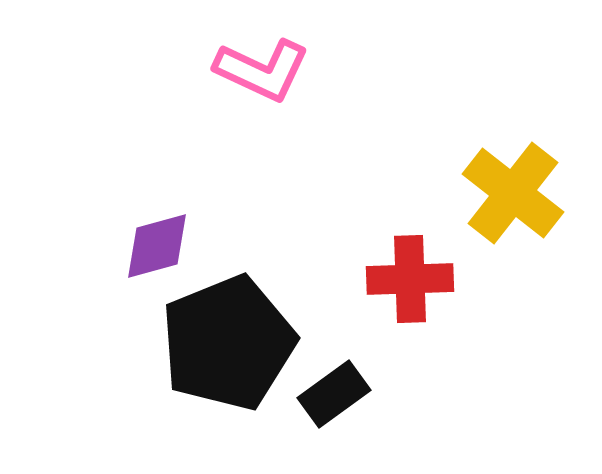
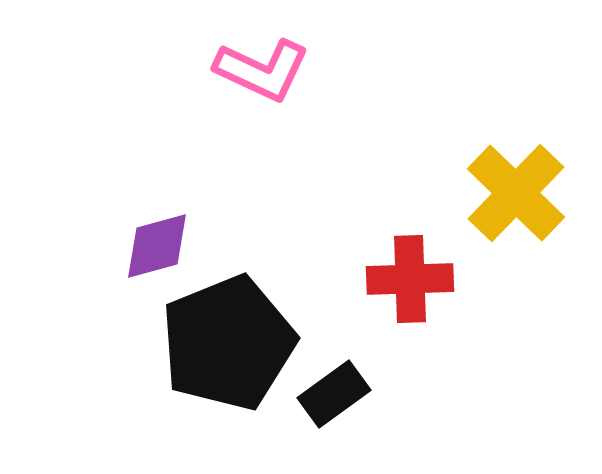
yellow cross: moved 3 px right; rotated 6 degrees clockwise
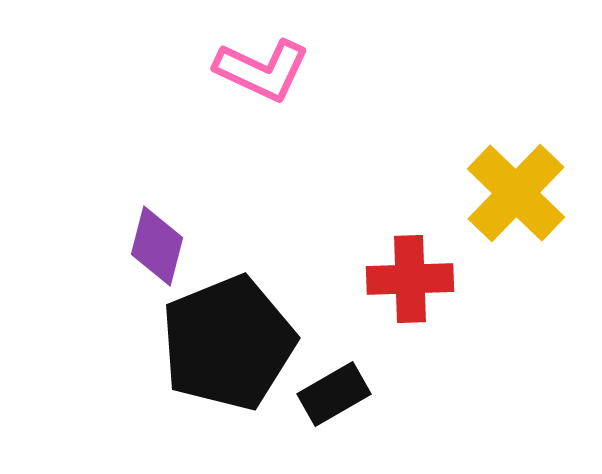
purple diamond: rotated 60 degrees counterclockwise
black rectangle: rotated 6 degrees clockwise
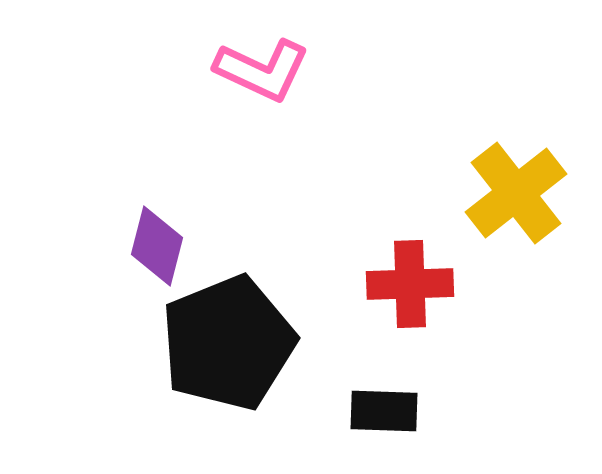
yellow cross: rotated 8 degrees clockwise
red cross: moved 5 px down
black rectangle: moved 50 px right, 17 px down; rotated 32 degrees clockwise
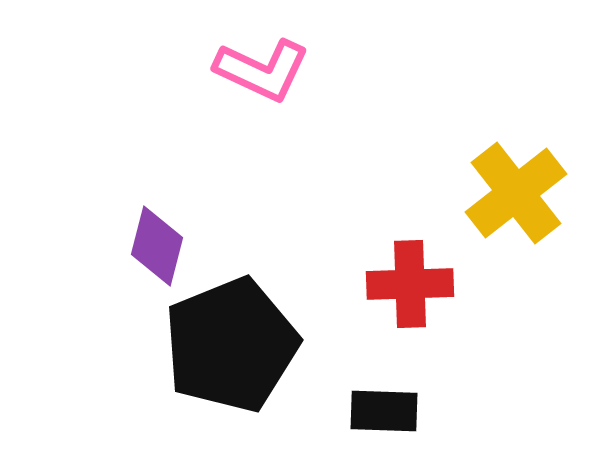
black pentagon: moved 3 px right, 2 px down
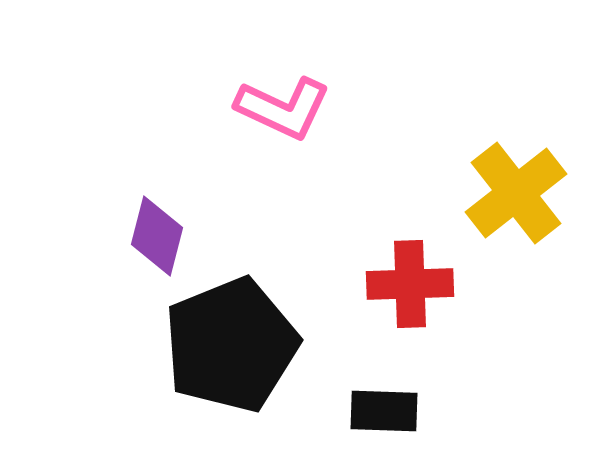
pink L-shape: moved 21 px right, 38 px down
purple diamond: moved 10 px up
